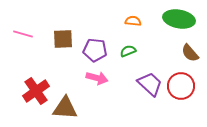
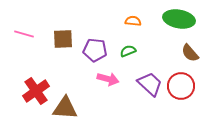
pink line: moved 1 px right
pink arrow: moved 11 px right, 1 px down
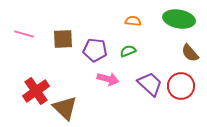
brown triangle: rotated 40 degrees clockwise
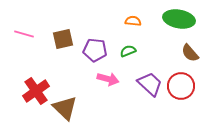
brown square: rotated 10 degrees counterclockwise
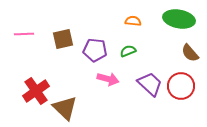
pink line: rotated 18 degrees counterclockwise
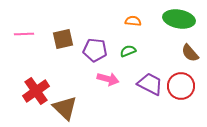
purple trapezoid: rotated 16 degrees counterclockwise
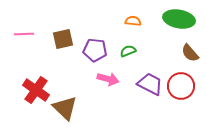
red cross: moved 1 px up; rotated 20 degrees counterclockwise
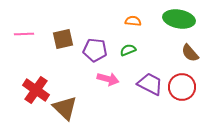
green semicircle: moved 1 px up
red circle: moved 1 px right, 1 px down
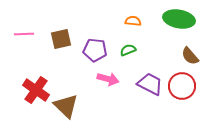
brown square: moved 2 px left
brown semicircle: moved 3 px down
red circle: moved 1 px up
brown triangle: moved 1 px right, 2 px up
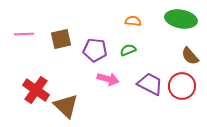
green ellipse: moved 2 px right
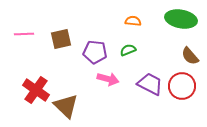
purple pentagon: moved 2 px down
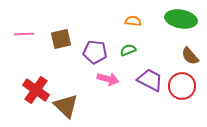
purple trapezoid: moved 4 px up
